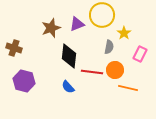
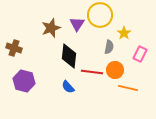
yellow circle: moved 2 px left
purple triangle: rotated 35 degrees counterclockwise
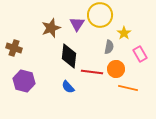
pink rectangle: rotated 56 degrees counterclockwise
orange circle: moved 1 px right, 1 px up
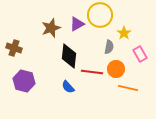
purple triangle: rotated 28 degrees clockwise
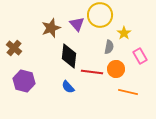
purple triangle: rotated 42 degrees counterclockwise
brown cross: rotated 21 degrees clockwise
pink rectangle: moved 2 px down
orange line: moved 4 px down
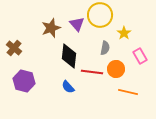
gray semicircle: moved 4 px left, 1 px down
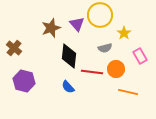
gray semicircle: rotated 64 degrees clockwise
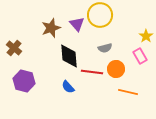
yellow star: moved 22 px right, 3 px down
black diamond: rotated 10 degrees counterclockwise
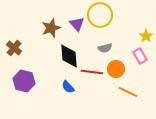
orange line: rotated 12 degrees clockwise
